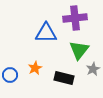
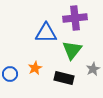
green triangle: moved 7 px left
blue circle: moved 1 px up
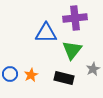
orange star: moved 4 px left, 7 px down
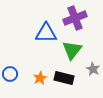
purple cross: rotated 15 degrees counterclockwise
gray star: rotated 16 degrees counterclockwise
orange star: moved 9 px right, 3 px down
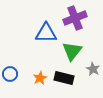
green triangle: moved 1 px down
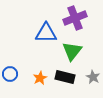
gray star: moved 8 px down
black rectangle: moved 1 px right, 1 px up
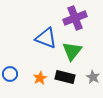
blue triangle: moved 5 px down; rotated 20 degrees clockwise
